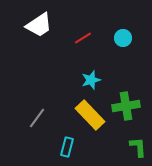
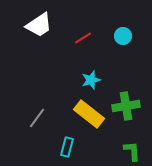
cyan circle: moved 2 px up
yellow rectangle: moved 1 px left, 1 px up; rotated 8 degrees counterclockwise
green L-shape: moved 6 px left, 4 px down
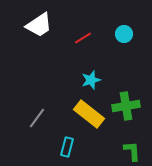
cyan circle: moved 1 px right, 2 px up
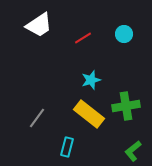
green L-shape: moved 1 px right; rotated 125 degrees counterclockwise
